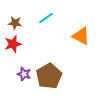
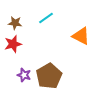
purple star: moved 1 px down
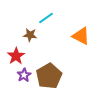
brown star: moved 15 px right, 12 px down
red star: moved 3 px right, 12 px down; rotated 18 degrees counterclockwise
purple star: rotated 24 degrees clockwise
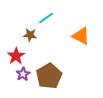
purple star: moved 1 px left, 1 px up
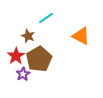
brown star: moved 2 px left, 1 px down; rotated 16 degrees clockwise
brown pentagon: moved 10 px left, 17 px up
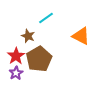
purple star: moved 7 px left, 1 px up
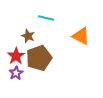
cyan line: rotated 49 degrees clockwise
brown pentagon: moved 1 px up; rotated 10 degrees clockwise
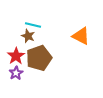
cyan line: moved 13 px left, 7 px down
